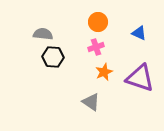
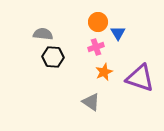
blue triangle: moved 21 px left; rotated 35 degrees clockwise
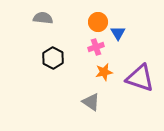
gray semicircle: moved 16 px up
black hexagon: moved 1 px down; rotated 25 degrees clockwise
orange star: rotated 12 degrees clockwise
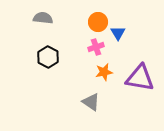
black hexagon: moved 5 px left, 1 px up
purple triangle: rotated 8 degrees counterclockwise
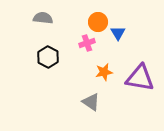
pink cross: moved 9 px left, 4 px up
